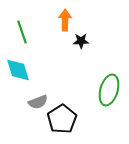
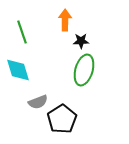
green ellipse: moved 25 px left, 20 px up
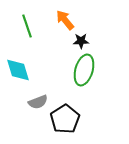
orange arrow: rotated 40 degrees counterclockwise
green line: moved 5 px right, 6 px up
black pentagon: moved 3 px right
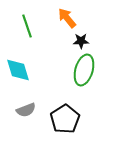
orange arrow: moved 2 px right, 2 px up
gray semicircle: moved 12 px left, 8 px down
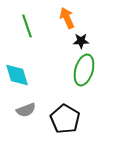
orange arrow: rotated 15 degrees clockwise
cyan diamond: moved 1 px left, 5 px down
black pentagon: rotated 8 degrees counterclockwise
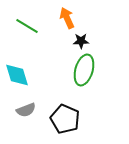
green line: rotated 40 degrees counterclockwise
black pentagon: rotated 8 degrees counterclockwise
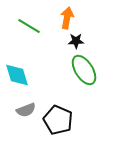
orange arrow: rotated 35 degrees clockwise
green line: moved 2 px right
black star: moved 5 px left
green ellipse: rotated 48 degrees counterclockwise
black pentagon: moved 7 px left, 1 px down
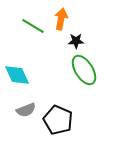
orange arrow: moved 6 px left, 1 px down
green line: moved 4 px right
cyan diamond: rotated 8 degrees counterclockwise
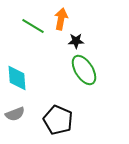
cyan diamond: moved 3 px down; rotated 20 degrees clockwise
gray semicircle: moved 11 px left, 4 px down
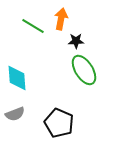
black pentagon: moved 1 px right, 3 px down
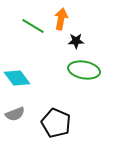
green ellipse: rotated 48 degrees counterclockwise
cyan diamond: rotated 32 degrees counterclockwise
black pentagon: moved 3 px left
